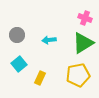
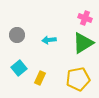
cyan square: moved 4 px down
yellow pentagon: moved 4 px down
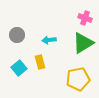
yellow rectangle: moved 16 px up; rotated 40 degrees counterclockwise
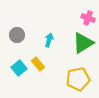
pink cross: moved 3 px right
cyan arrow: rotated 112 degrees clockwise
yellow rectangle: moved 2 px left, 2 px down; rotated 24 degrees counterclockwise
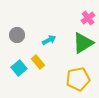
pink cross: rotated 32 degrees clockwise
cyan arrow: rotated 48 degrees clockwise
yellow rectangle: moved 2 px up
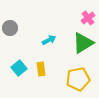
gray circle: moved 7 px left, 7 px up
yellow rectangle: moved 3 px right, 7 px down; rotated 32 degrees clockwise
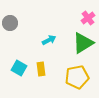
gray circle: moved 5 px up
cyan square: rotated 21 degrees counterclockwise
yellow pentagon: moved 1 px left, 2 px up
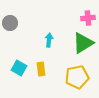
pink cross: rotated 32 degrees clockwise
cyan arrow: rotated 56 degrees counterclockwise
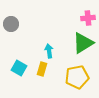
gray circle: moved 1 px right, 1 px down
cyan arrow: moved 11 px down; rotated 16 degrees counterclockwise
yellow rectangle: moved 1 px right; rotated 24 degrees clockwise
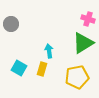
pink cross: moved 1 px down; rotated 24 degrees clockwise
